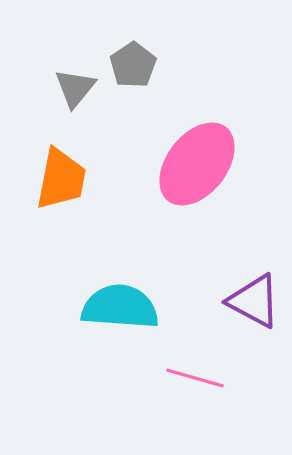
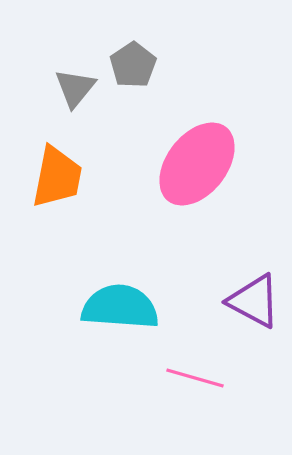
orange trapezoid: moved 4 px left, 2 px up
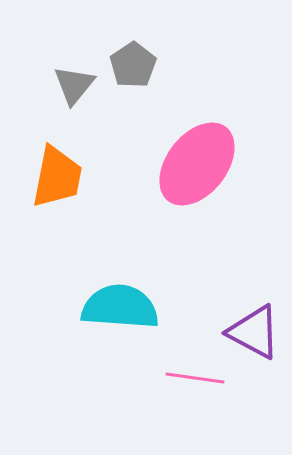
gray triangle: moved 1 px left, 3 px up
purple triangle: moved 31 px down
pink line: rotated 8 degrees counterclockwise
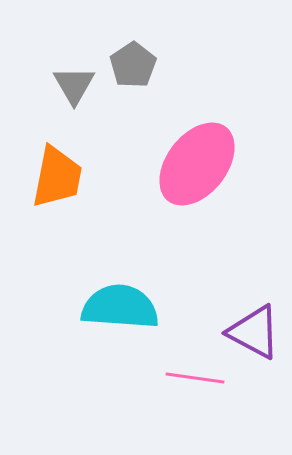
gray triangle: rotated 9 degrees counterclockwise
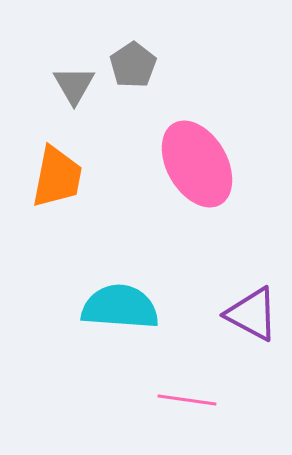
pink ellipse: rotated 68 degrees counterclockwise
purple triangle: moved 2 px left, 18 px up
pink line: moved 8 px left, 22 px down
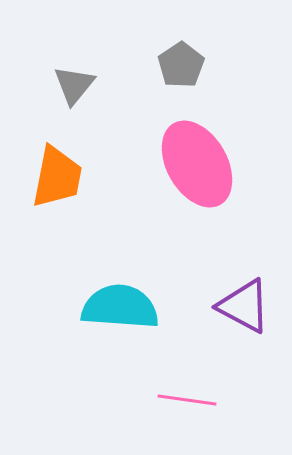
gray pentagon: moved 48 px right
gray triangle: rotated 9 degrees clockwise
purple triangle: moved 8 px left, 8 px up
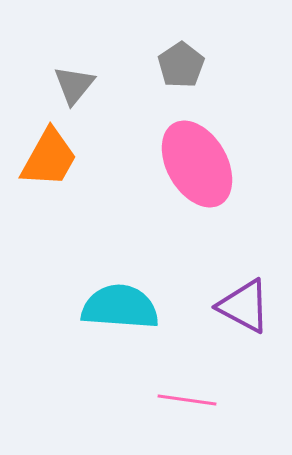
orange trapezoid: moved 8 px left, 19 px up; rotated 18 degrees clockwise
